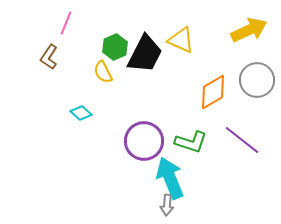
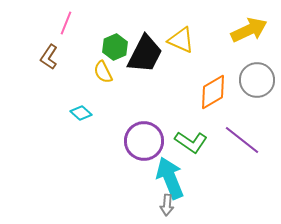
green L-shape: rotated 16 degrees clockwise
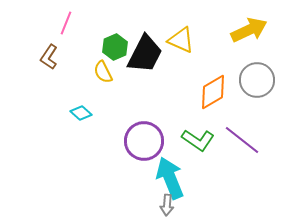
green L-shape: moved 7 px right, 2 px up
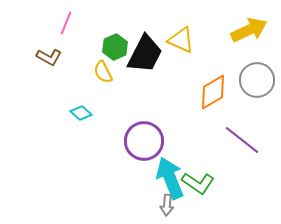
brown L-shape: rotated 95 degrees counterclockwise
green L-shape: moved 43 px down
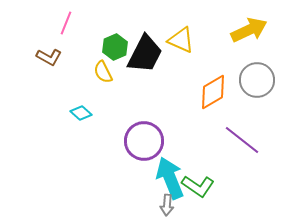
green L-shape: moved 3 px down
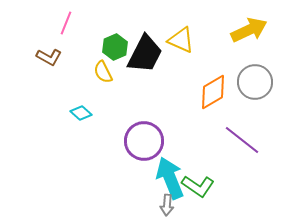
gray circle: moved 2 px left, 2 px down
